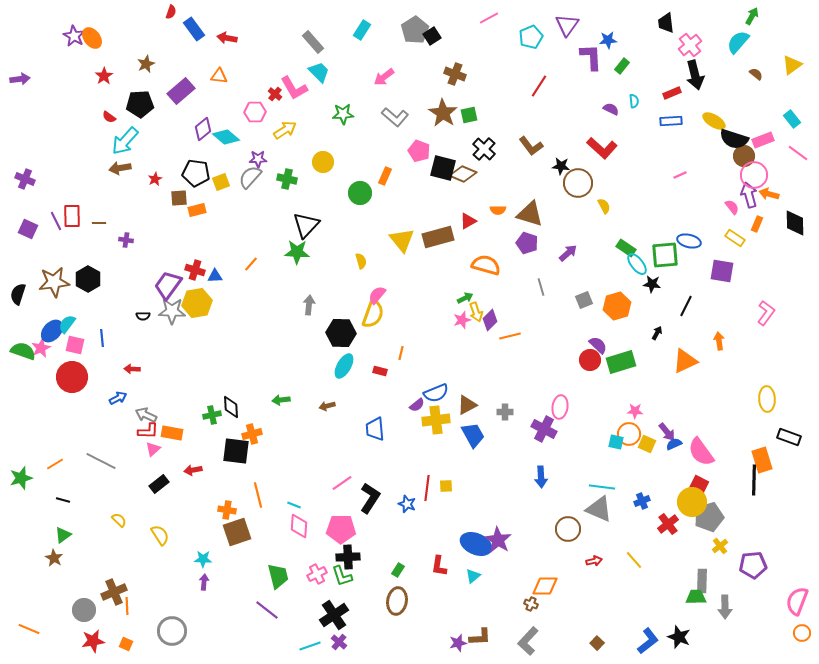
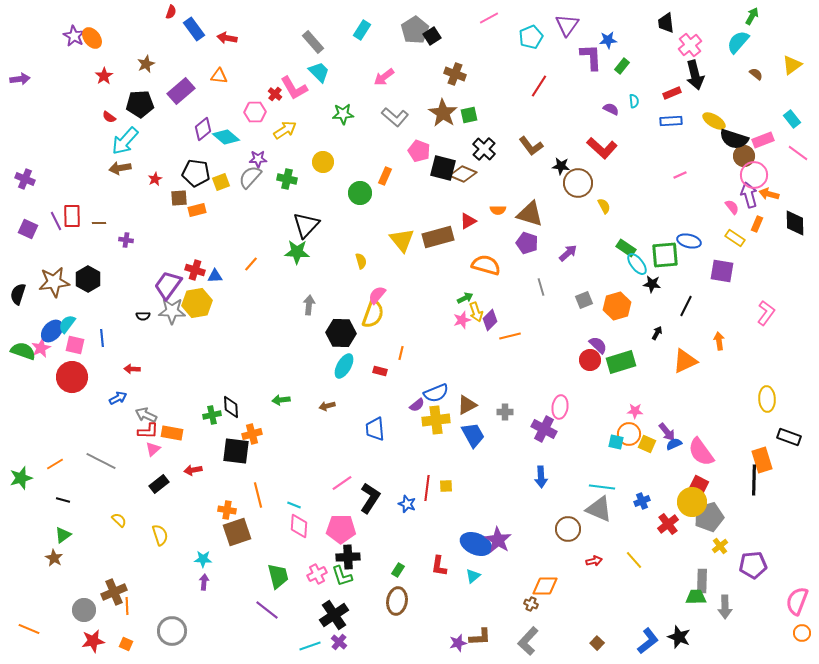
yellow semicircle at (160, 535): rotated 15 degrees clockwise
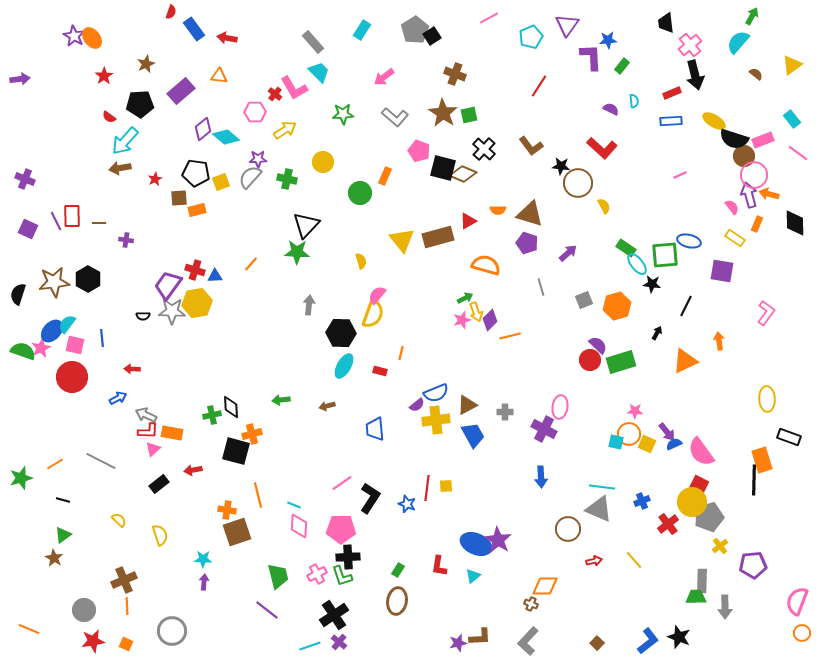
black square at (236, 451): rotated 8 degrees clockwise
brown cross at (114, 592): moved 10 px right, 12 px up
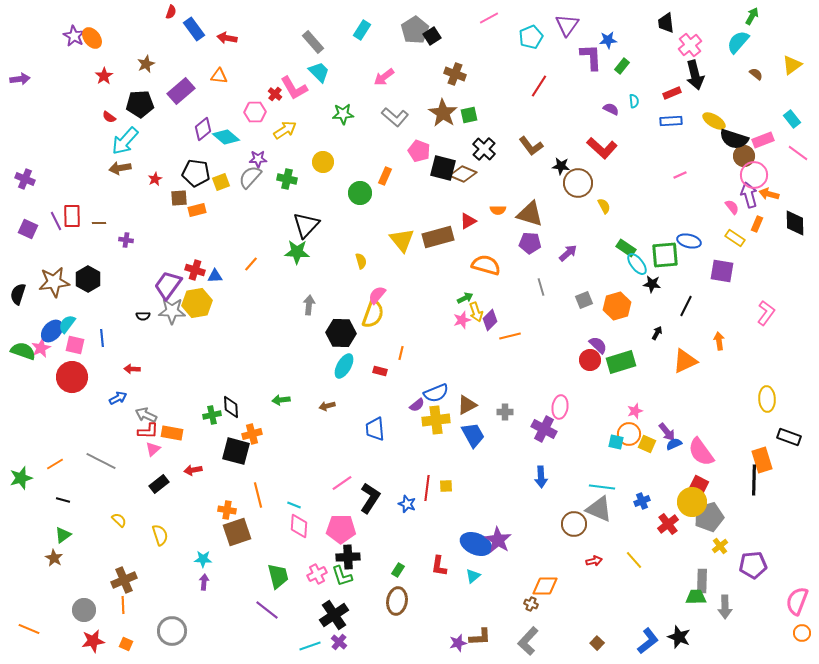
purple pentagon at (527, 243): moved 3 px right; rotated 15 degrees counterclockwise
pink star at (635, 411): rotated 21 degrees counterclockwise
brown circle at (568, 529): moved 6 px right, 5 px up
orange line at (127, 606): moved 4 px left, 1 px up
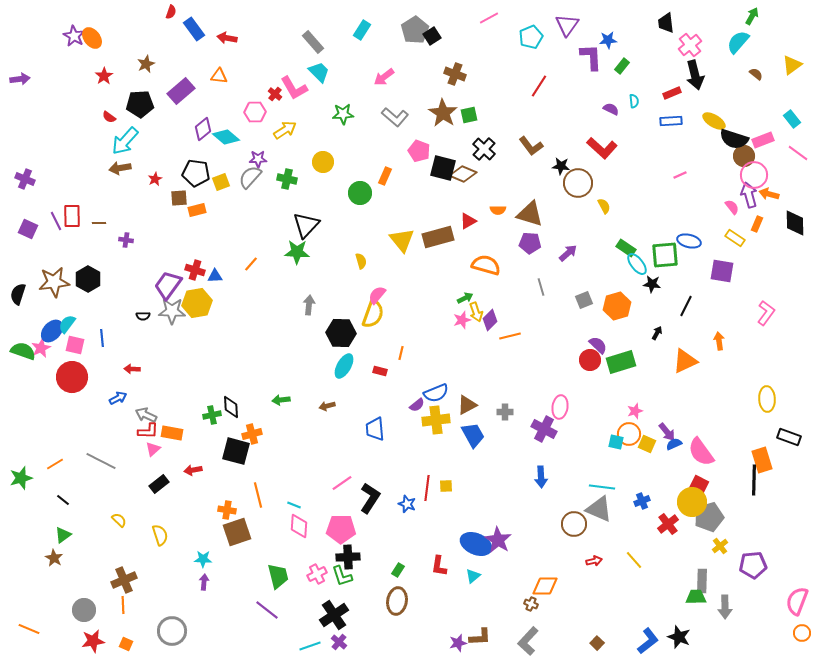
black line at (63, 500): rotated 24 degrees clockwise
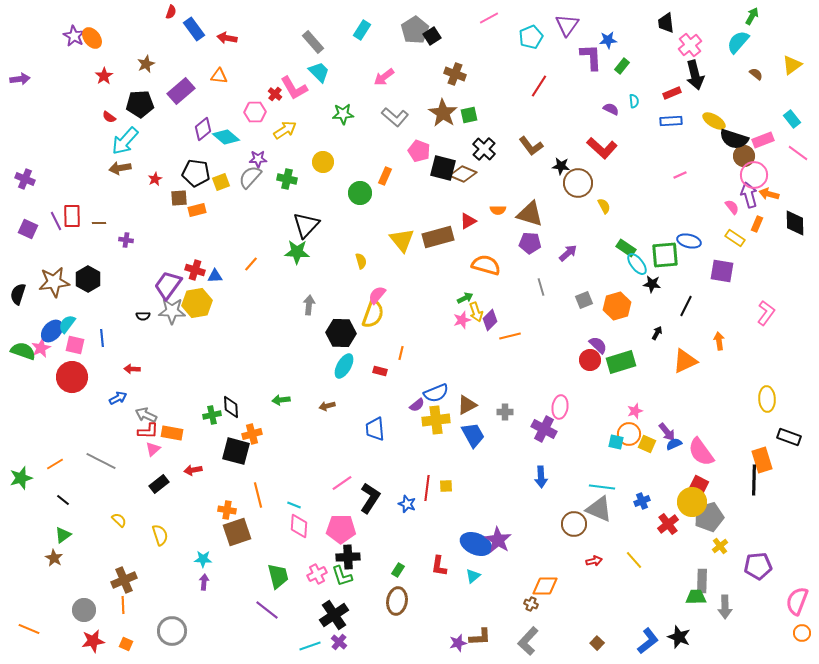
purple pentagon at (753, 565): moved 5 px right, 1 px down
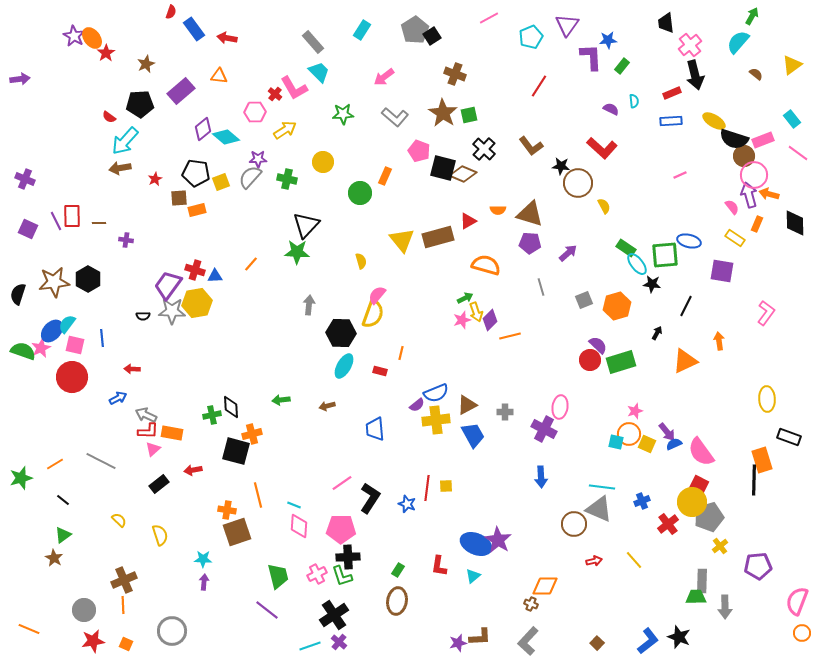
red star at (104, 76): moved 2 px right, 23 px up
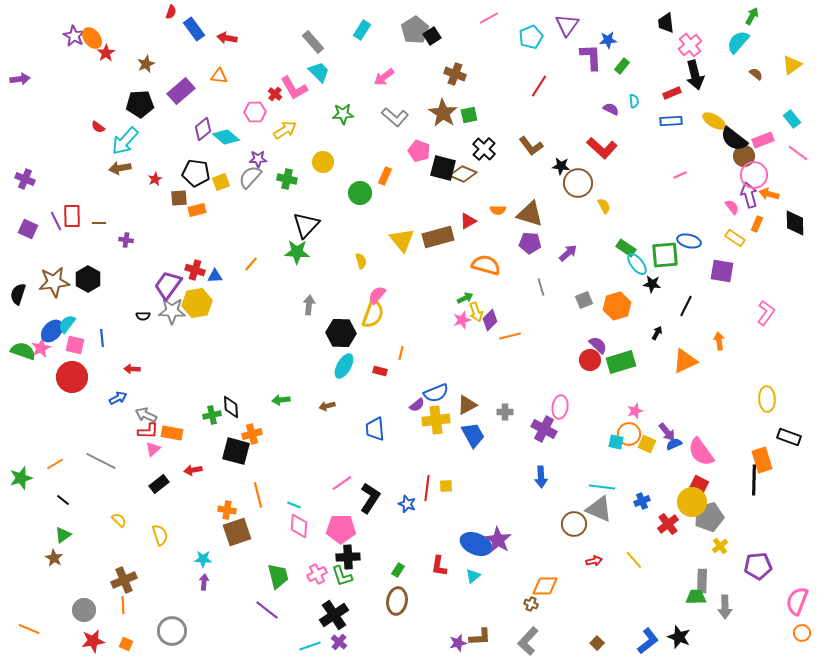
red semicircle at (109, 117): moved 11 px left, 10 px down
black semicircle at (734, 139): rotated 20 degrees clockwise
